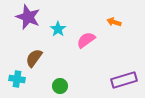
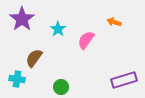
purple star: moved 6 px left, 2 px down; rotated 15 degrees clockwise
pink semicircle: rotated 18 degrees counterclockwise
green circle: moved 1 px right, 1 px down
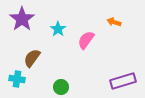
brown semicircle: moved 2 px left
purple rectangle: moved 1 px left, 1 px down
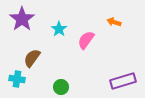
cyan star: moved 1 px right
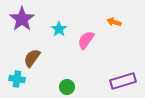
green circle: moved 6 px right
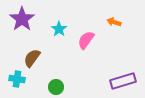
green circle: moved 11 px left
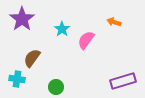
cyan star: moved 3 px right
